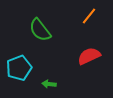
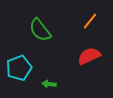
orange line: moved 1 px right, 5 px down
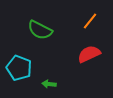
green semicircle: rotated 25 degrees counterclockwise
red semicircle: moved 2 px up
cyan pentagon: rotated 30 degrees counterclockwise
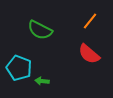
red semicircle: rotated 115 degrees counterclockwise
green arrow: moved 7 px left, 3 px up
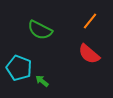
green arrow: rotated 32 degrees clockwise
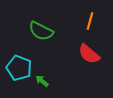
orange line: rotated 24 degrees counterclockwise
green semicircle: moved 1 px right, 1 px down
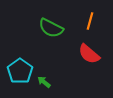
green semicircle: moved 10 px right, 3 px up
cyan pentagon: moved 1 px right, 3 px down; rotated 15 degrees clockwise
green arrow: moved 2 px right, 1 px down
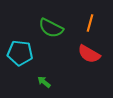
orange line: moved 2 px down
red semicircle: rotated 10 degrees counterclockwise
cyan pentagon: moved 18 px up; rotated 30 degrees counterclockwise
